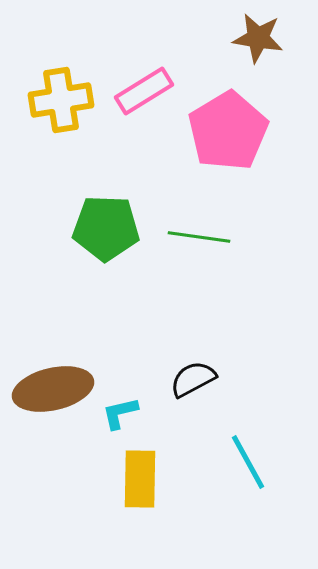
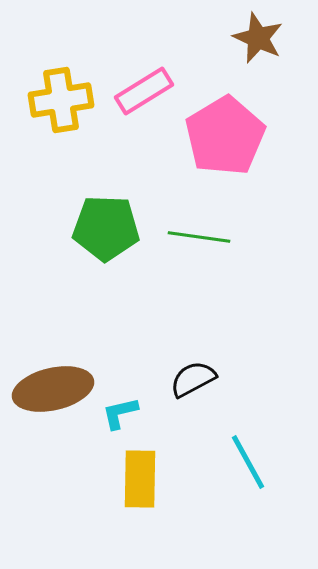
brown star: rotated 15 degrees clockwise
pink pentagon: moved 3 px left, 5 px down
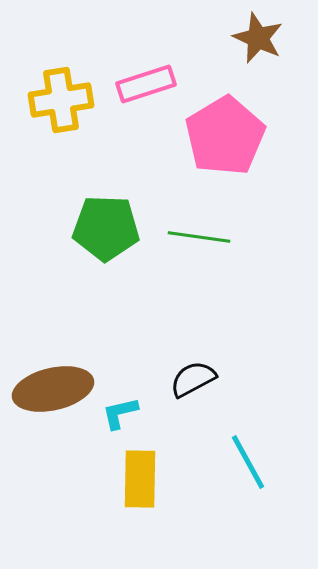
pink rectangle: moved 2 px right, 7 px up; rotated 14 degrees clockwise
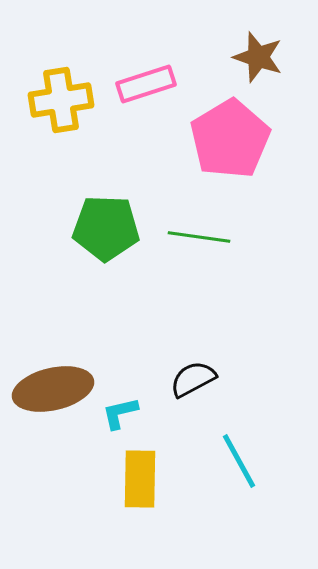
brown star: moved 19 px down; rotated 6 degrees counterclockwise
pink pentagon: moved 5 px right, 3 px down
cyan line: moved 9 px left, 1 px up
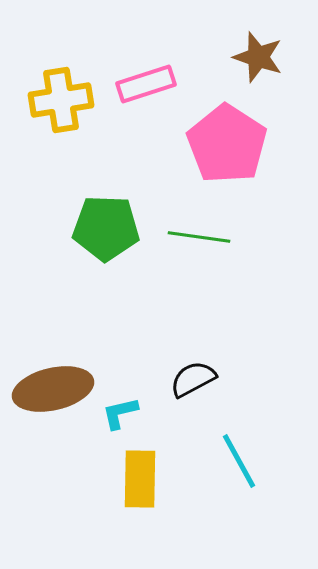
pink pentagon: moved 3 px left, 5 px down; rotated 8 degrees counterclockwise
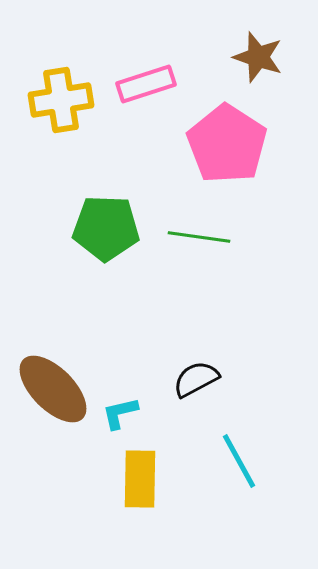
black semicircle: moved 3 px right
brown ellipse: rotated 58 degrees clockwise
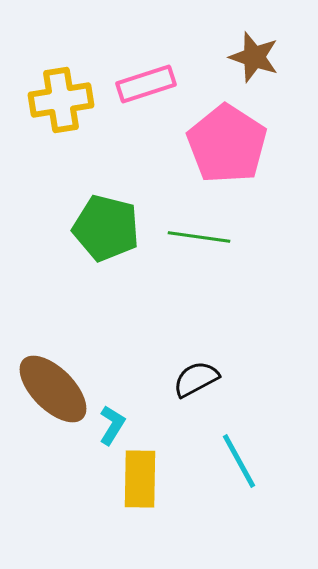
brown star: moved 4 px left
green pentagon: rotated 12 degrees clockwise
cyan L-shape: moved 8 px left, 12 px down; rotated 135 degrees clockwise
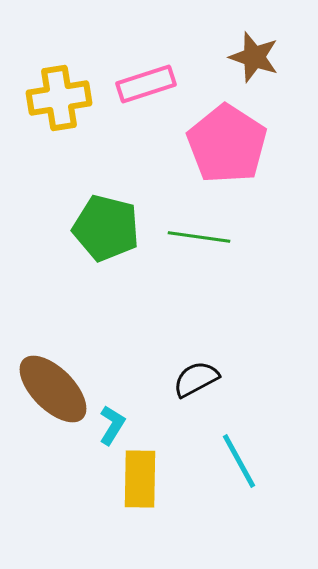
yellow cross: moved 2 px left, 2 px up
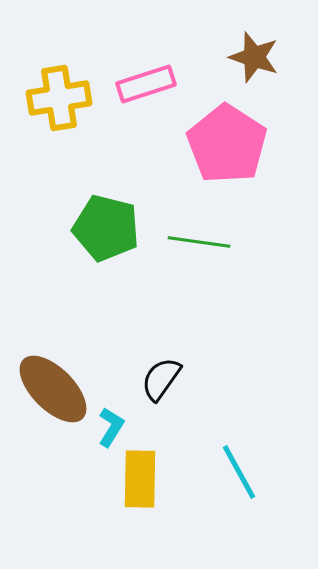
green line: moved 5 px down
black semicircle: moved 35 px left; rotated 27 degrees counterclockwise
cyan L-shape: moved 1 px left, 2 px down
cyan line: moved 11 px down
